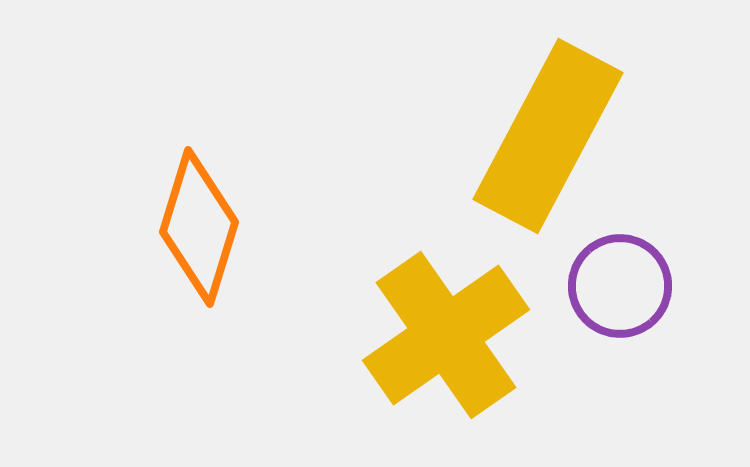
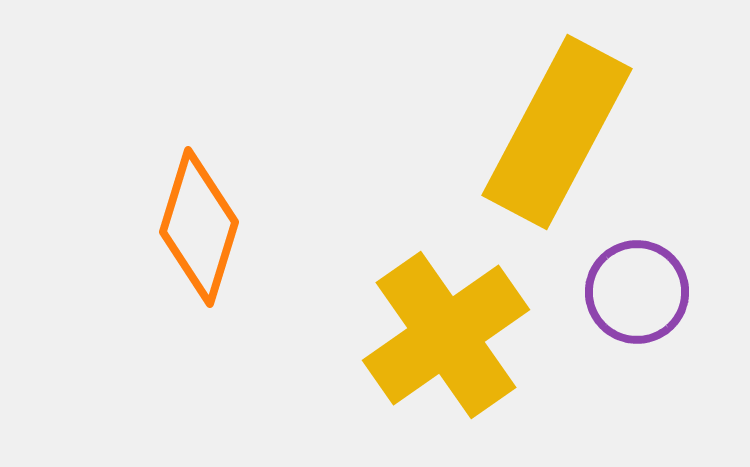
yellow rectangle: moved 9 px right, 4 px up
purple circle: moved 17 px right, 6 px down
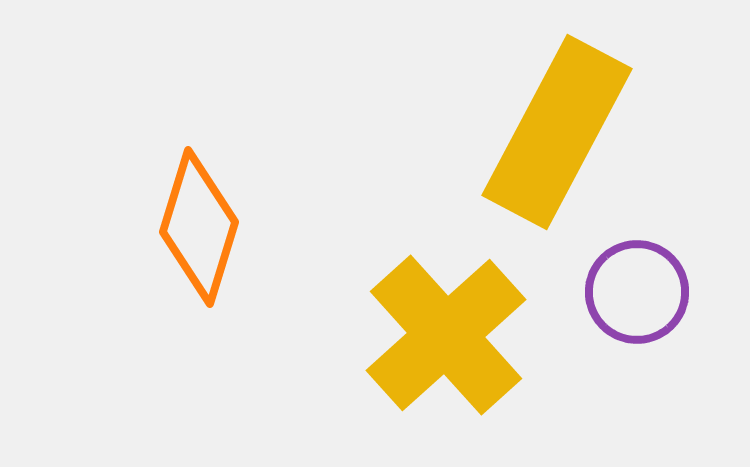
yellow cross: rotated 7 degrees counterclockwise
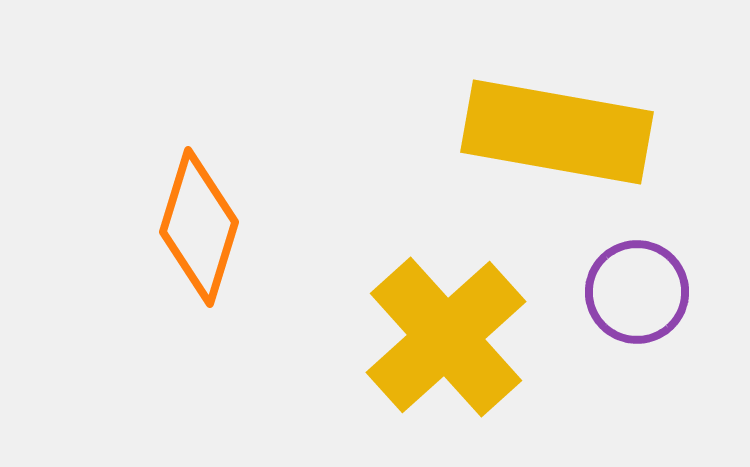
yellow rectangle: rotated 72 degrees clockwise
yellow cross: moved 2 px down
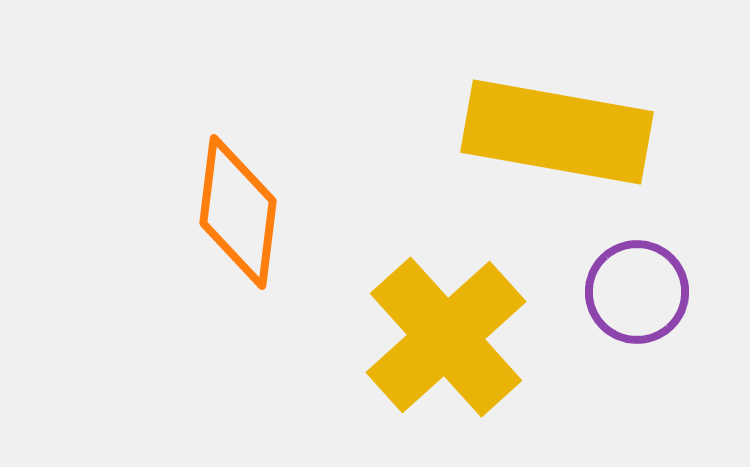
orange diamond: moved 39 px right, 15 px up; rotated 10 degrees counterclockwise
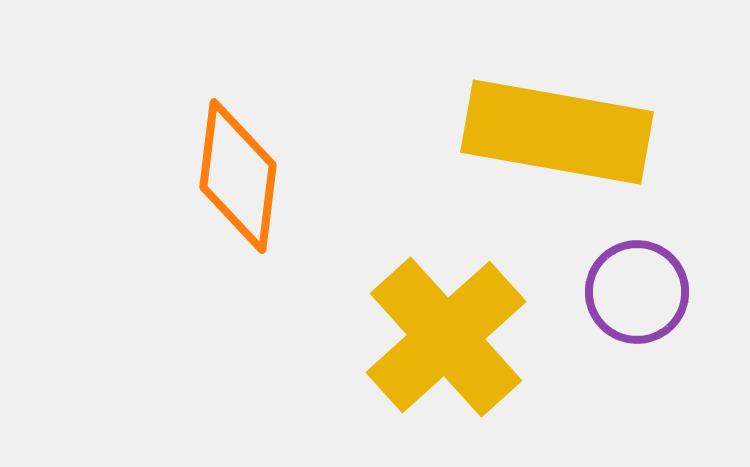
orange diamond: moved 36 px up
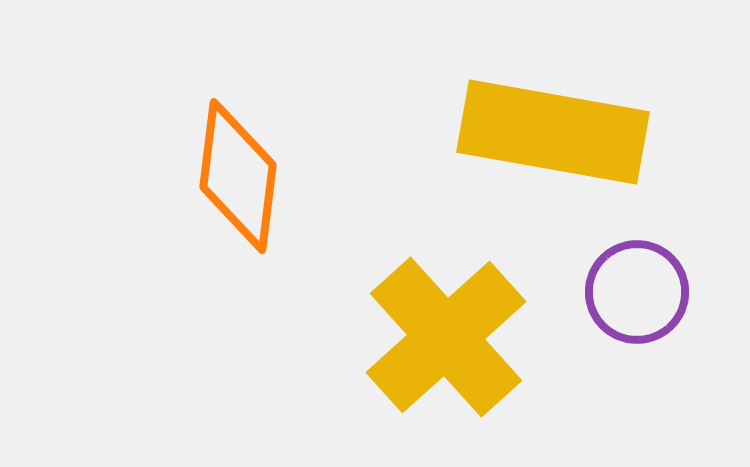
yellow rectangle: moved 4 px left
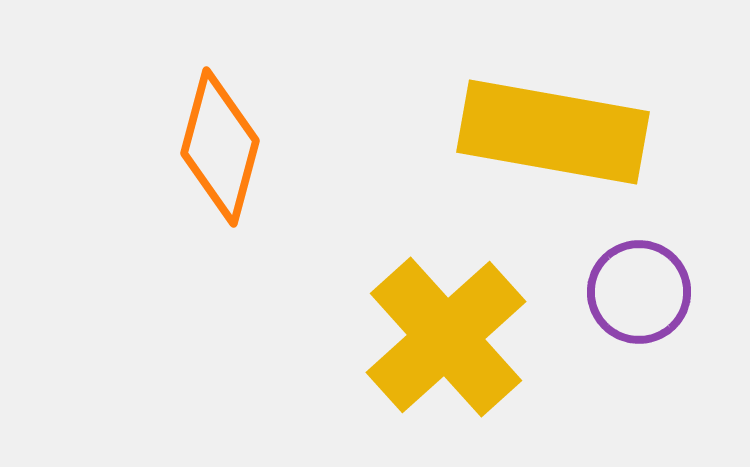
orange diamond: moved 18 px left, 29 px up; rotated 8 degrees clockwise
purple circle: moved 2 px right
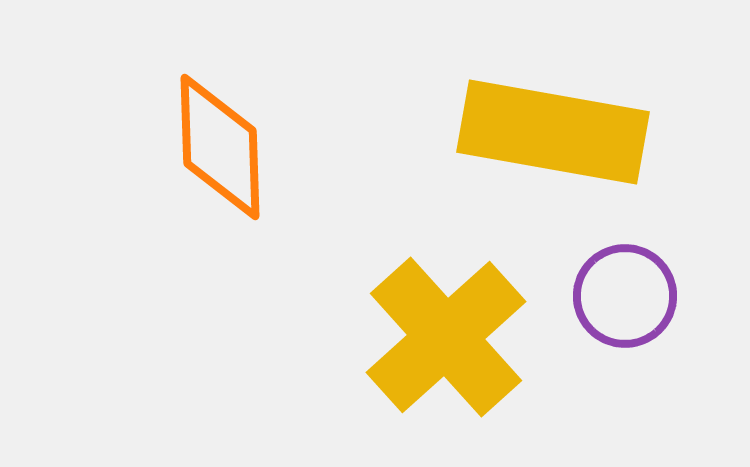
orange diamond: rotated 17 degrees counterclockwise
purple circle: moved 14 px left, 4 px down
